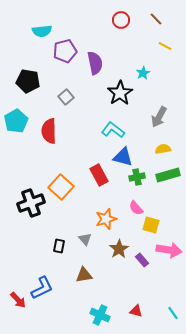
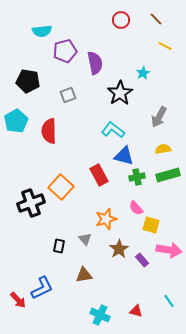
gray square: moved 2 px right, 2 px up; rotated 21 degrees clockwise
blue triangle: moved 1 px right, 1 px up
cyan line: moved 4 px left, 12 px up
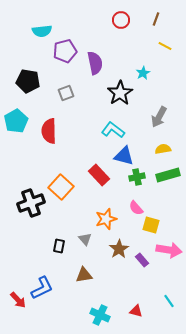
brown line: rotated 64 degrees clockwise
gray square: moved 2 px left, 2 px up
red rectangle: rotated 15 degrees counterclockwise
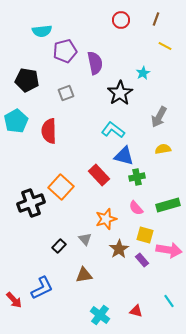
black pentagon: moved 1 px left, 1 px up
green rectangle: moved 30 px down
yellow square: moved 6 px left, 10 px down
black rectangle: rotated 32 degrees clockwise
red arrow: moved 4 px left
cyan cross: rotated 12 degrees clockwise
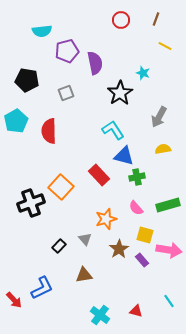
purple pentagon: moved 2 px right
cyan star: rotated 24 degrees counterclockwise
cyan L-shape: rotated 20 degrees clockwise
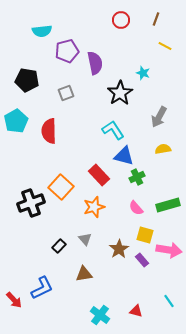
green cross: rotated 14 degrees counterclockwise
orange star: moved 12 px left, 12 px up
brown triangle: moved 1 px up
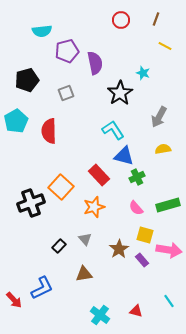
black pentagon: rotated 25 degrees counterclockwise
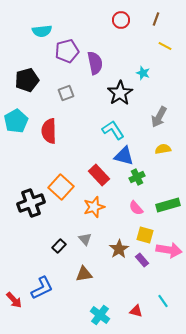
cyan line: moved 6 px left
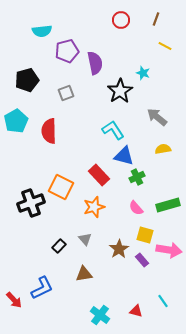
black star: moved 2 px up
gray arrow: moved 2 px left; rotated 100 degrees clockwise
orange square: rotated 15 degrees counterclockwise
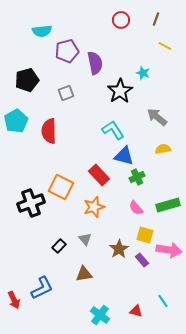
red arrow: rotated 18 degrees clockwise
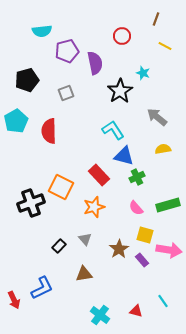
red circle: moved 1 px right, 16 px down
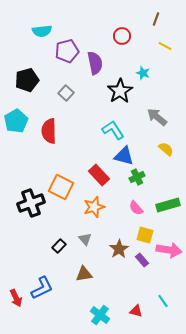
gray square: rotated 28 degrees counterclockwise
yellow semicircle: moved 3 px right; rotated 49 degrees clockwise
red arrow: moved 2 px right, 2 px up
